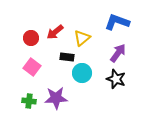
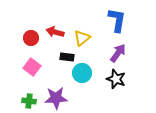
blue L-shape: moved 2 px up; rotated 80 degrees clockwise
red arrow: rotated 54 degrees clockwise
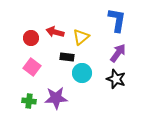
yellow triangle: moved 1 px left, 1 px up
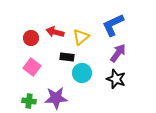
blue L-shape: moved 4 px left, 5 px down; rotated 125 degrees counterclockwise
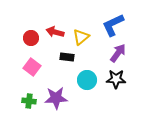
cyan circle: moved 5 px right, 7 px down
black star: rotated 18 degrees counterclockwise
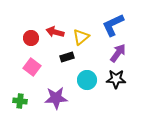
black rectangle: rotated 24 degrees counterclockwise
green cross: moved 9 px left
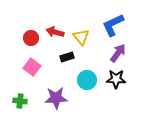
yellow triangle: rotated 30 degrees counterclockwise
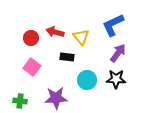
black rectangle: rotated 24 degrees clockwise
